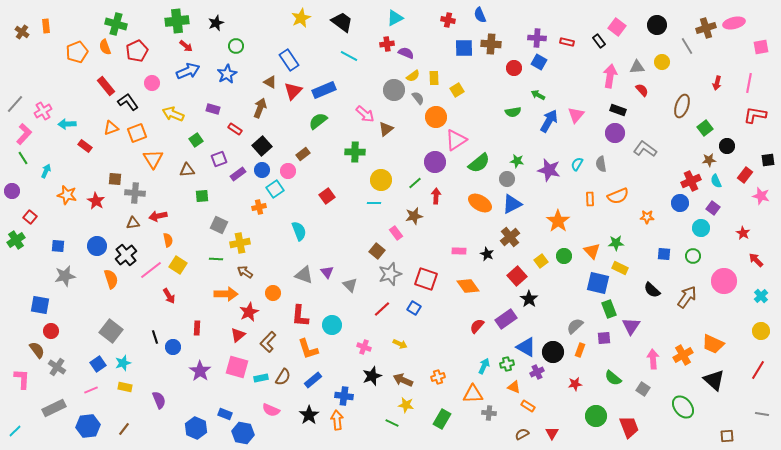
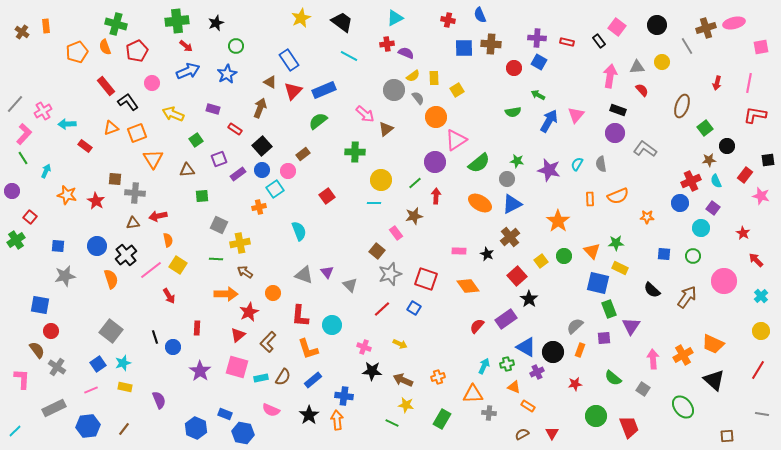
black star at (372, 376): moved 5 px up; rotated 24 degrees clockwise
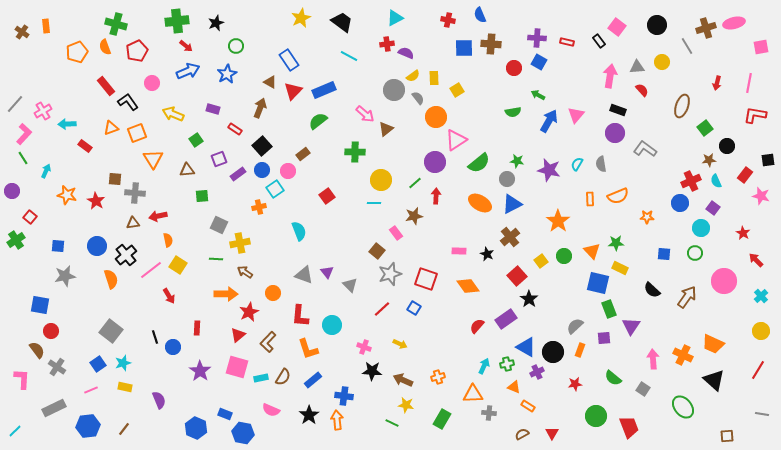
green circle at (693, 256): moved 2 px right, 3 px up
orange cross at (683, 355): rotated 36 degrees counterclockwise
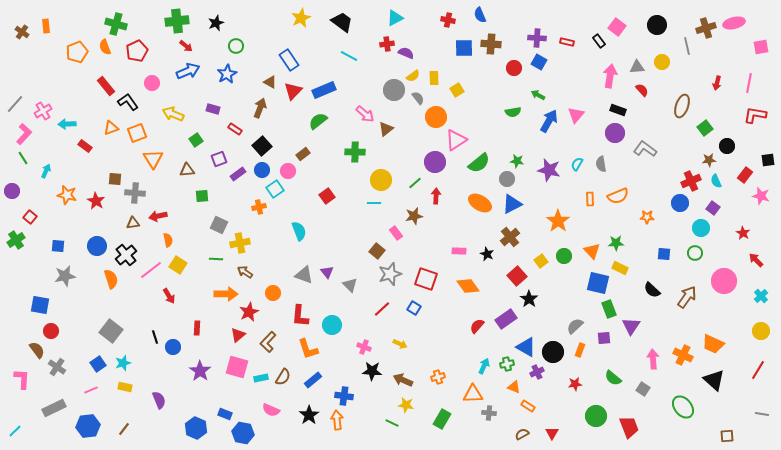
gray line at (687, 46): rotated 18 degrees clockwise
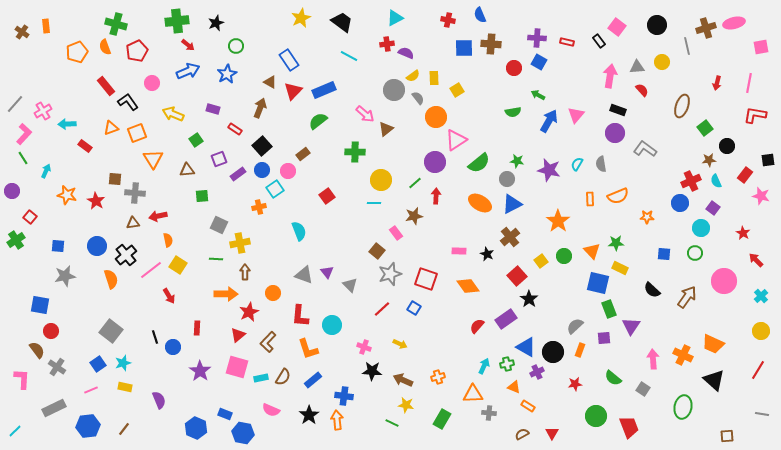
red arrow at (186, 46): moved 2 px right, 1 px up
brown arrow at (245, 272): rotated 56 degrees clockwise
green ellipse at (683, 407): rotated 50 degrees clockwise
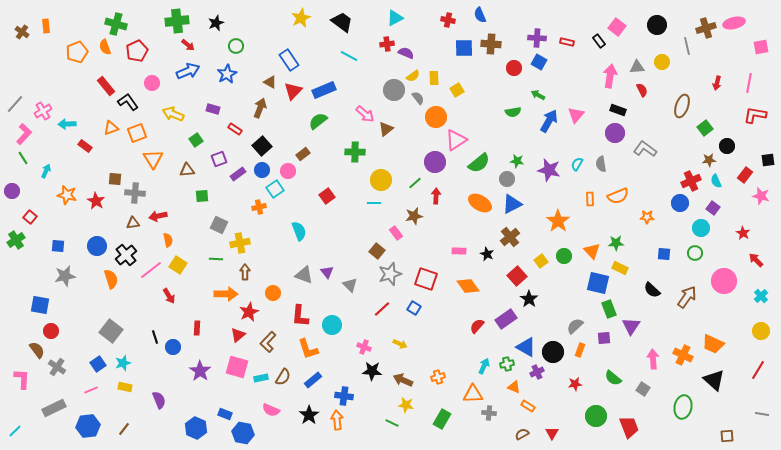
red semicircle at (642, 90): rotated 16 degrees clockwise
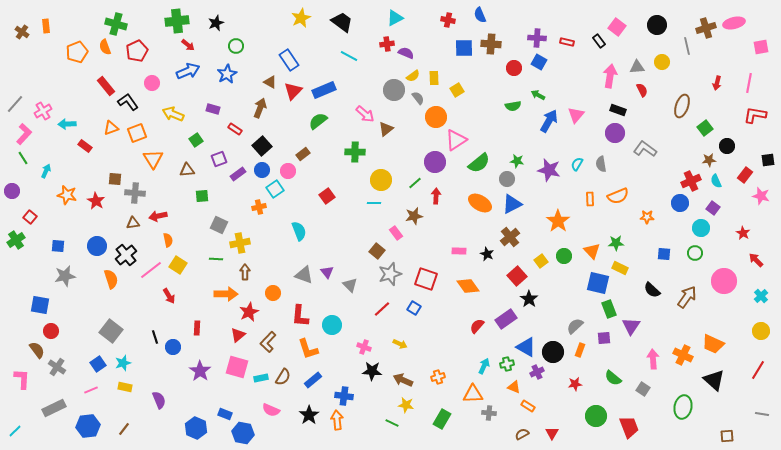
green semicircle at (513, 112): moved 6 px up
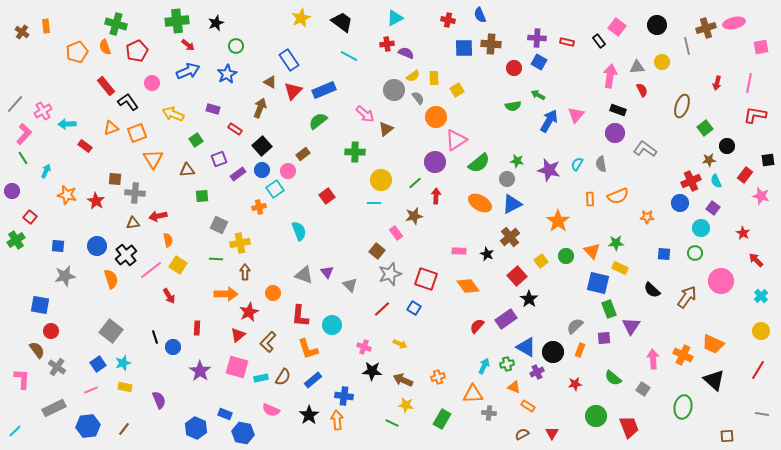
green circle at (564, 256): moved 2 px right
pink circle at (724, 281): moved 3 px left
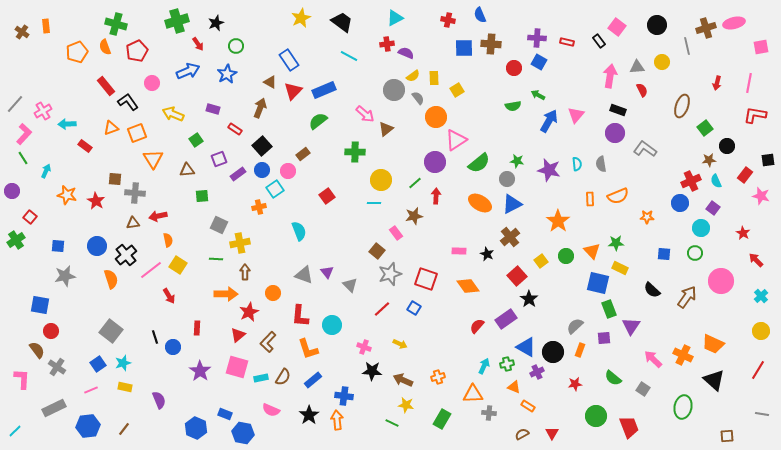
green cross at (177, 21): rotated 10 degrees counterclockwise
red arrow at (188, 45): moved 10 px right, 1 px up; rotated 16 degrees clockwise
cyan semicircle at (577, 164): rotated 144 degrees clockwise
pink arrow at (653, 359): rotated 42 degrees counterclockwise
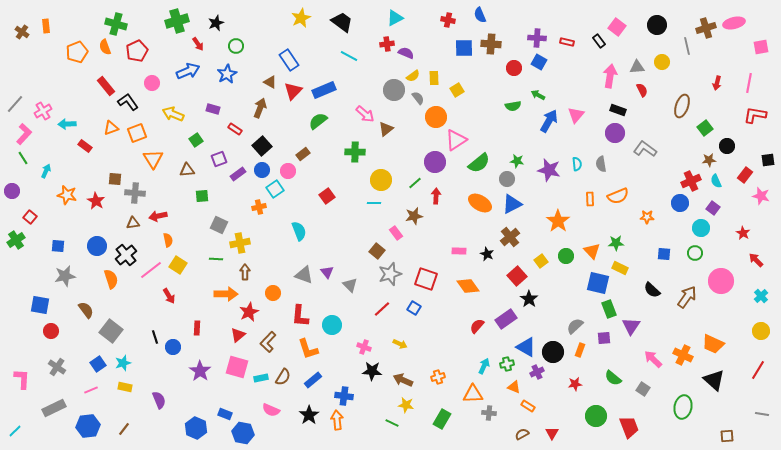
brown semicircle at (37, 350): moved 49 px right, 40 px up
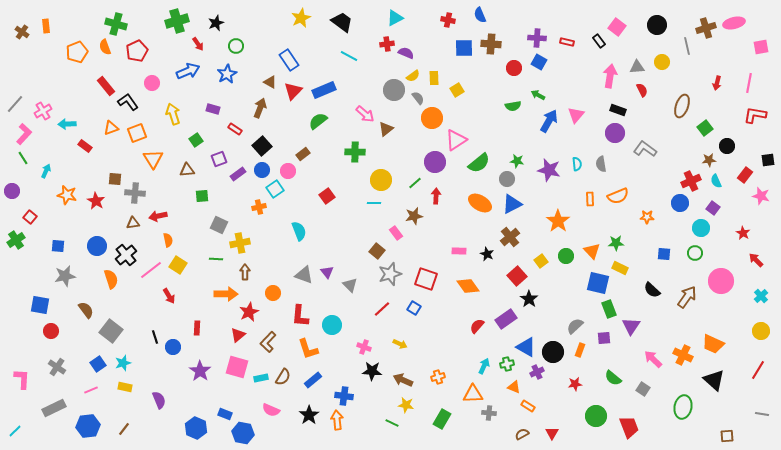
yellow arrow at (173, 114): rotated 50 degrees clockwise
orange circle at (436, 117): moved 4 px left, 1 px down
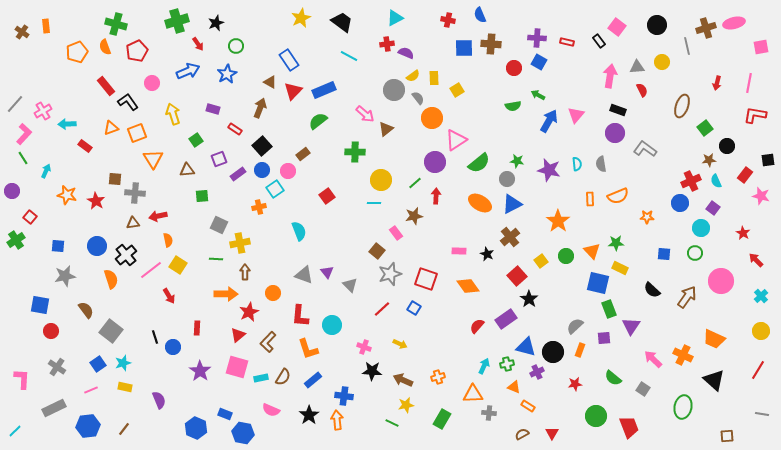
orange trapezoid at (713, 344): moved 1 px right, 5 px up
blue triangle at (526, 347): rotated 15 degrees counterclockwise
yellow star at (406, 405): rotated 21 degrees counterclockwise
